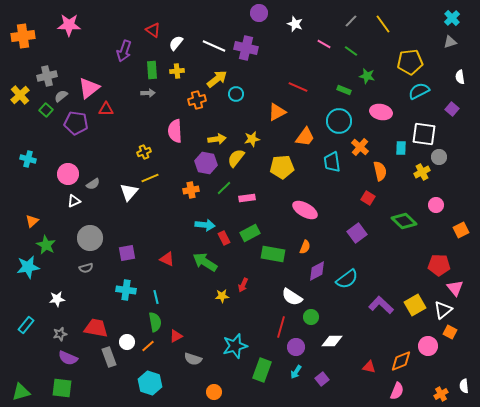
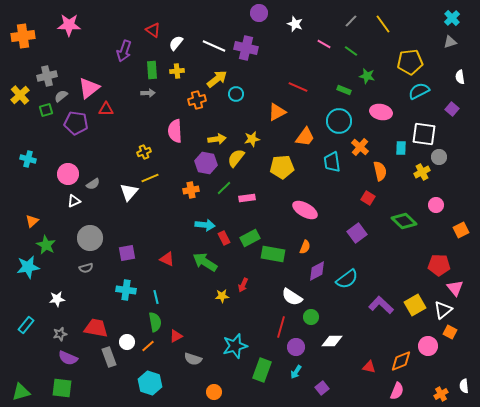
green square at (46, 110): rotated 32 degrees clockwise
green rectangle at (250, 233): moved 5 px down
purple square at (322, 379): moved 9 px down
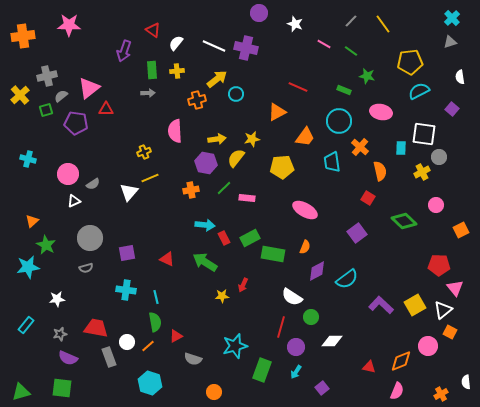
pink rectangle at (247, 198): rotated 14 degrees clockwise
white semicircle at (464, 386): moved 2 px right, 4 px up
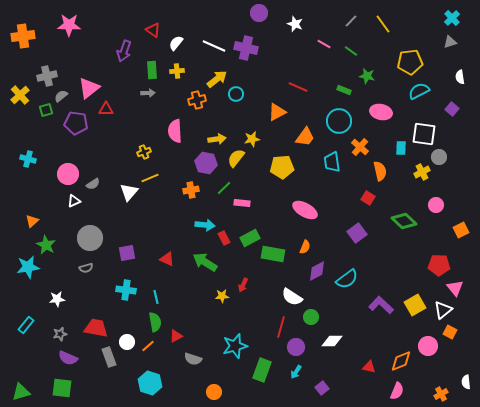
pink rectangle at (247, 198): moved 5 px left, 5 px down
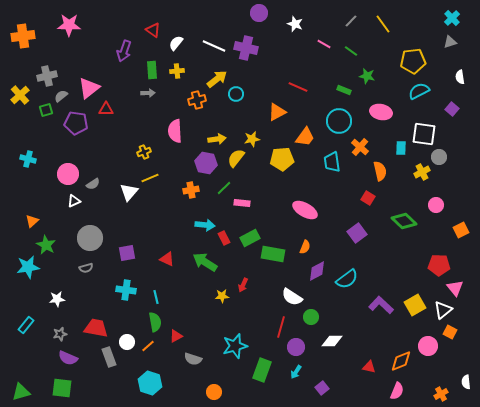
yellow pentagon at (410, 62): moved 3 px right, 1 px up
yellow pentagon at (282, 167): moved 8 px up
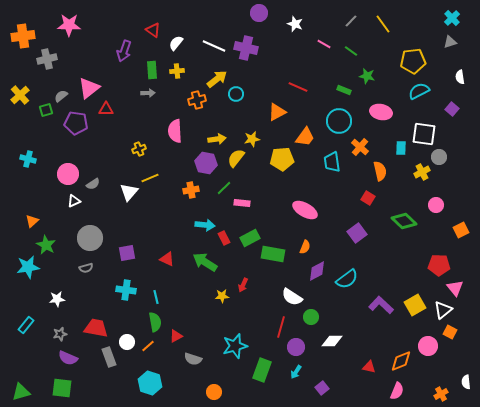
gray cross at (47, 76): moved 17 px up
yellow cross at (144, 152): moved 5 px left, 3 px up
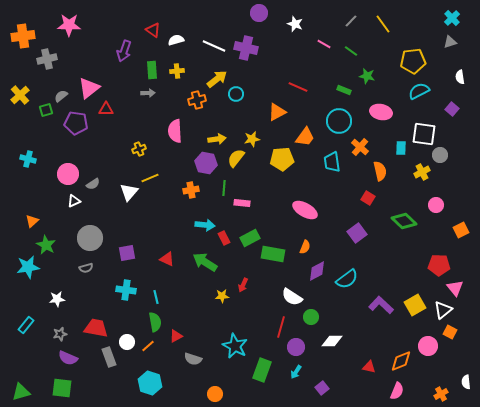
white semicircle at (176, 43): moved 3 px up; rotated 35 degrees clockwise
gray circle at (439, 157): moved 1 px right, 2 px up
green line at (224, 188): rotated 42 degrees counterclockwise
cyan star at (235, 346): rotated 30 degrees counterclockwise
orange circle at (214, 392): moved 1 px right, 2 px down
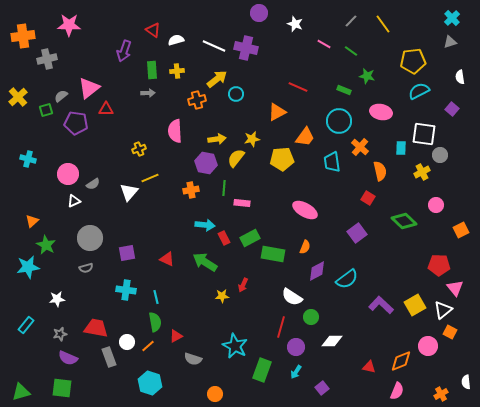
yellow cross at (20, 95): moved 2 px left, 2 px down
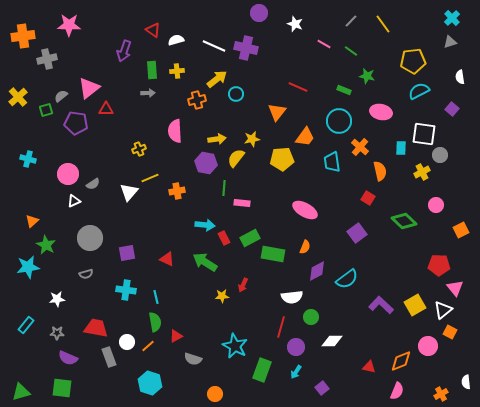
orange triangle at (277, 112): rotated 24 degrees counterclockwise
orange cross at (191, 190): moved 14 px left, 1 px down
gray semicircle at (86, 268): moved 6 px down
white semicircle at (292, 297): rotated 40 degrees counterclockwise
gray star at (60, 334): moved 3 px left, 1 px up; rotated 16 degrees clockwise
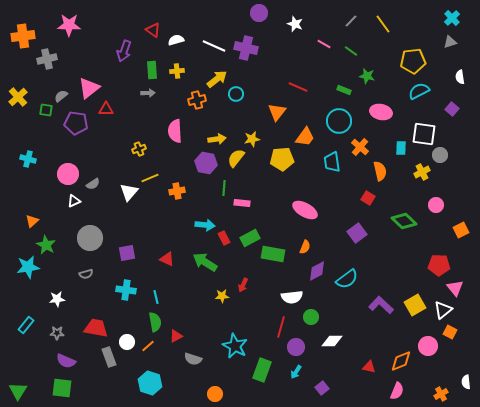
green square at (46, 110): rotated 24 degrees clockwise
purple semicircle at (68, 358): moved 2 px left, 3 px down
green triangle at (21, 392): moved 3 px left, 1 px up; rotated 42 degrees counterclockwise
